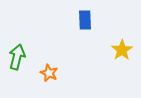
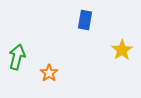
blue rectangle: rotated 12 degrees clockwise
orange star: rotated 12 degrees clockwise
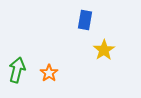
yellow star: moved 18 px left
green arrow: moved 13 px down
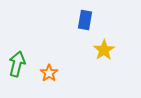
green arrow: moved 6 px up
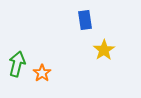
blue rectangle: rotated 18 degrees counterclockwise
orange star: moved 7 px left
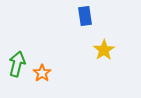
blue rectangle: moved 4 px up
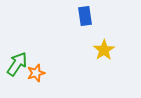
green arrow: rotated 20 degrees clockwise
orange star: moved 6 px left; rotated 18 degrees clockwise
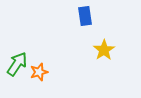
orange star: moved 3 px right, 1 px up
